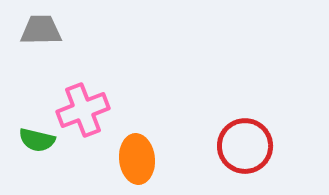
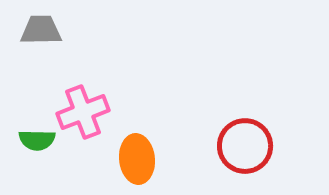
pink cross: moved 2 px down
green semicircle: rotated 12 degrees counterclockwise
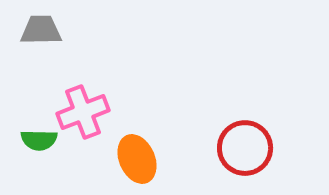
green semicircle: moved 2 px right
red circle: moved 2 px down
orange ellipse: rotated 18 degrees counterclockwise
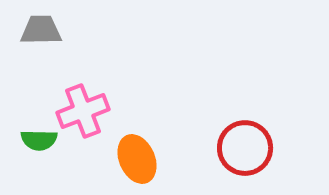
pink cross: moved 1 px up
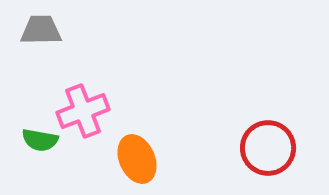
green semicircle: moved 1 px right; rotated 9 degrees clockwise
red circle: moved 23 px right
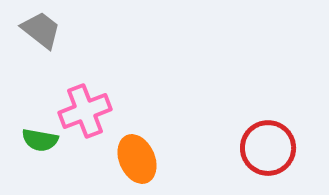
gray trapezoid: rotated 39 degrees clockwise
pink cross: moved 2 px right
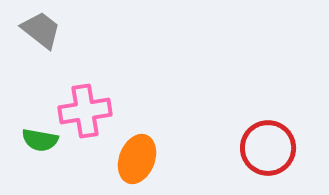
pink cross: rotated 12 degrees clockwise
orange ellipse: rotated 45 degrees clockwise
